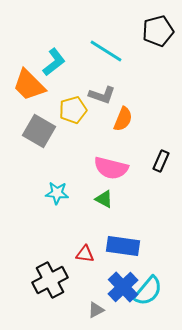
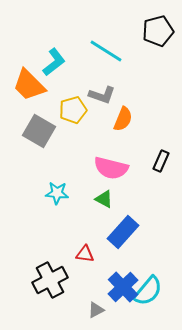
blue rectangle: moved 14 px up; rotated 56 degrees counterclockwise
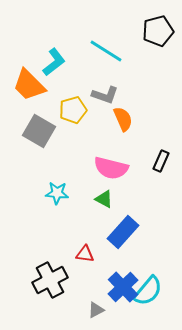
gray L-shape: moved 3 px right
orange semicircle: rotated 45 degrees counterclockwise
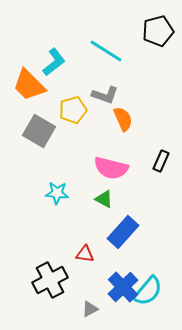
gray triangle: moved 6 px left, 1 px up
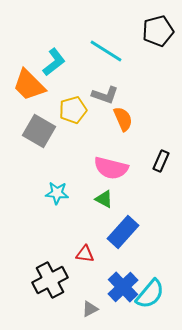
cyan semicircle: moved 2 px right, 3 px down
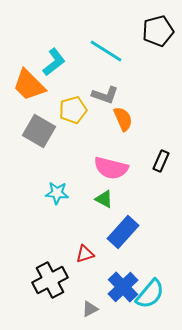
red triangle: rotated 24 degrees counterclockwise
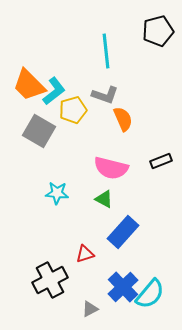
cyan line: rotated 52 degrees clockwise
cyan L-shape: moved 29 px down
black rectangle: rotated 45 degrees clockwise
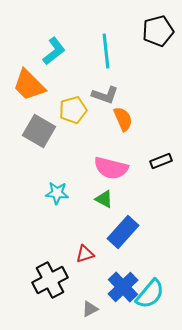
cyan L-shape: moved 40 px up
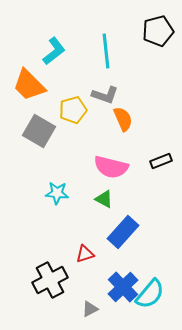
pink semicircle: moved 1 px up
